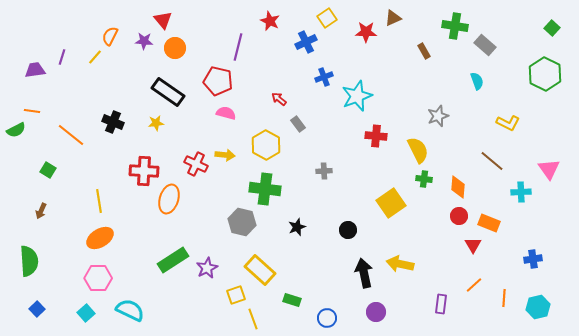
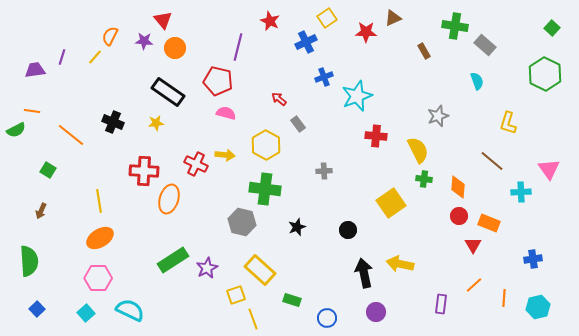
yellow L-shape at (508, 123): rotated 80 degrees clockwise
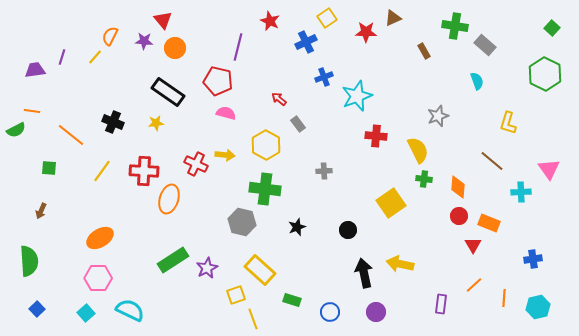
green square at (48, 170): moved 1 px right, 2 px up; rotated 28 degrees counterclockwise
yellow line at (99, 201): moved 3 px right, 30 px up; rotated 45 degrees clockwise
blue circle at (327, 318): moved 3 px right, 6 px up
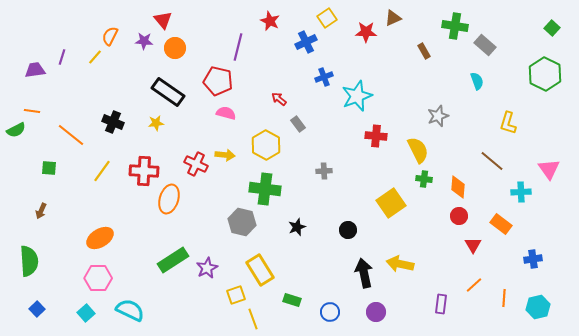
orange rectangle at (489, 223): moved 12 px right, 1 px down; rotated 15 degrees clockwise
yellow rectangle at (260, 270): rotated 16 degrees clockwise
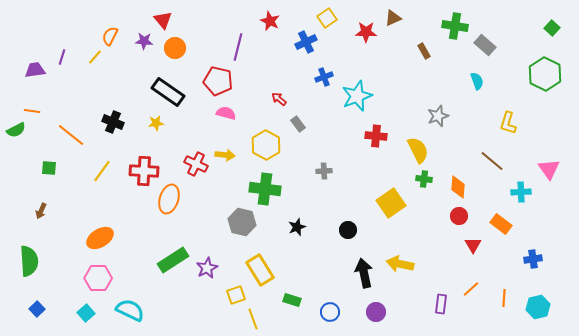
orange line at (474, 285): moved 3 px left, 4 px down
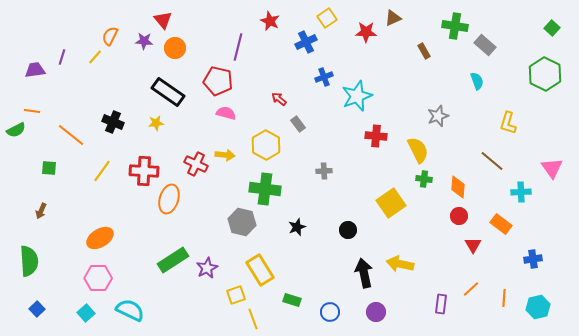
pink triangle at (549, 169): moved 3 px right, 1 px up
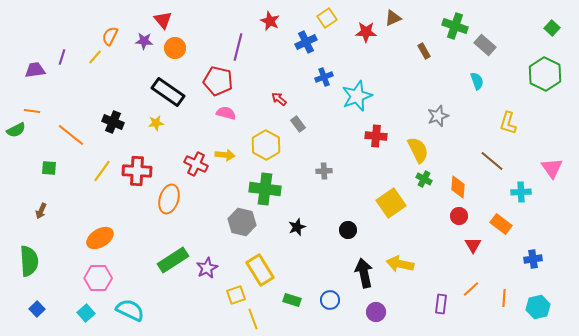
green cross at (455, 26): rotated 10 degrees clockwise
red cross at (144, 171): moved 7 px left
green cross at (424, 179): rotated 21 degrees clockwise
blue circle at (330, 312): moved 12 px up
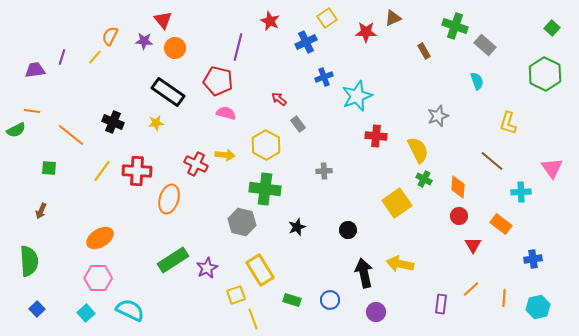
yellow square at (391, 203): moved 6 px right
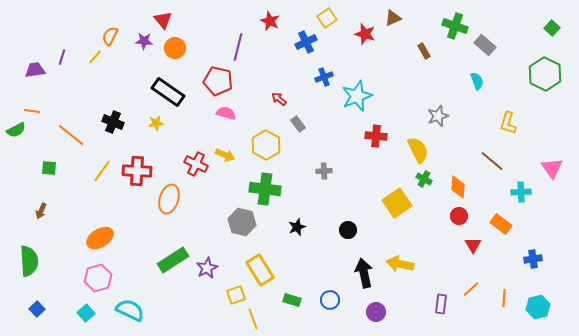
red star at (366, 32): moved 1 px left, 2 px down; rotated 15 degrees clockwise
yellow arrow at (225, 155): rotated 18 degrees clockwise
pink hexagon at (98, 278): rotated 16 degrees counterclockwise
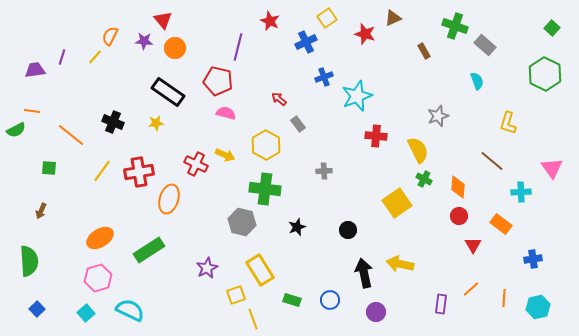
red cross at (137, 171): moved 2 px right, 1 px down; rotated 12 degrees counterclockwise
green rectangle at (173, 260): moved 24 px left, 10 px up
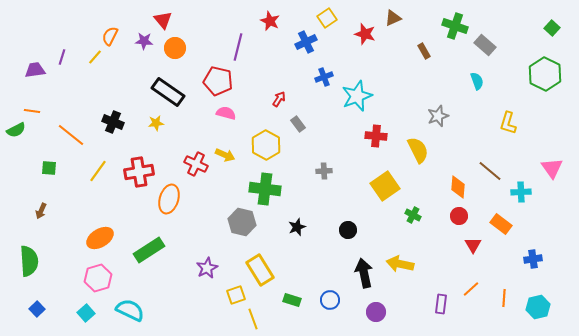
red arrow at (279, 99): rotated 84 degrees clockwise
brown line at (492, 161): moved 2 px left, 10 px down
yellow line at (102, 171): moved 4 px left
green cross at (424, 179): moved 11 px left, 36 px down
yellow square at (397, 203): moved 12 px left, 17 px up
